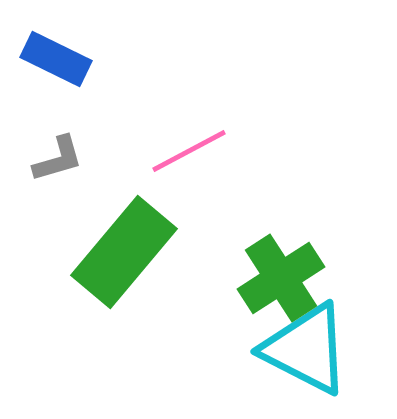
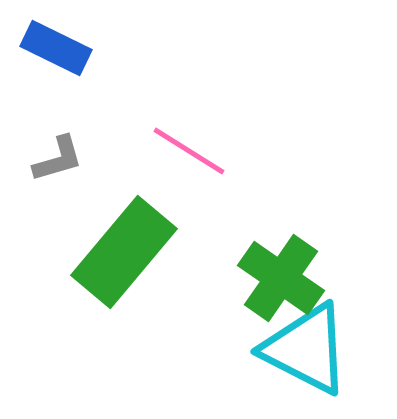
blue rectangle: moved 11 px up
pink line: rotated 60 degrees clockwise
green cross: rotated 22 degrees counterclockwise
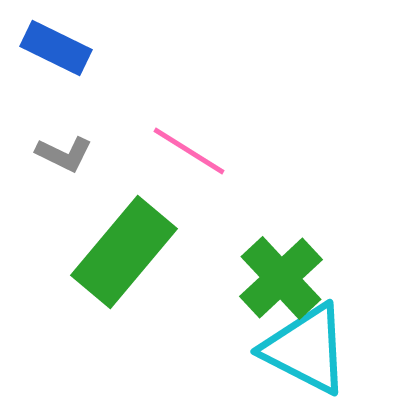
gray L-shape: moved 6 px right, 5 px up; rotated 42 degrees clockwise
green cross: rotated 12 degrees clockwise
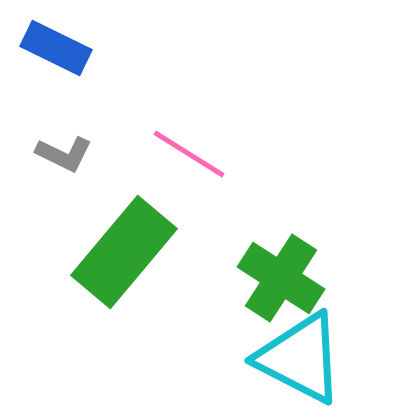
pink line: moved 3 px down
green cross: rotated 14 degrees counterclockwise
cyan triangle: moved 6 px left, 9 px down
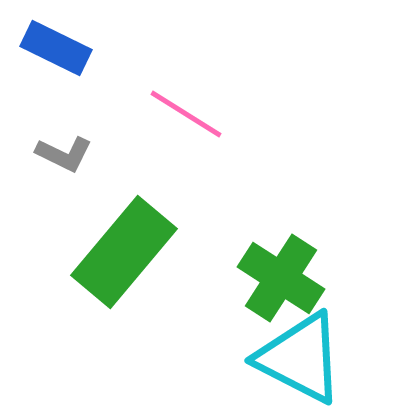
pink line: moved 3 px left, 40 px up
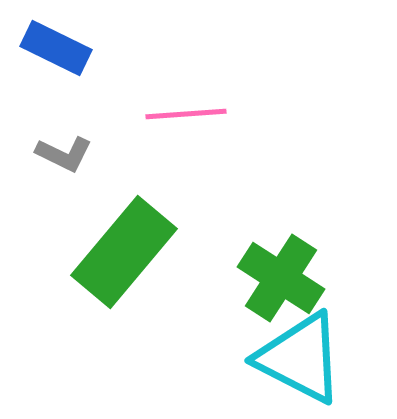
pink line: rotated 36 degrees counterclockwise
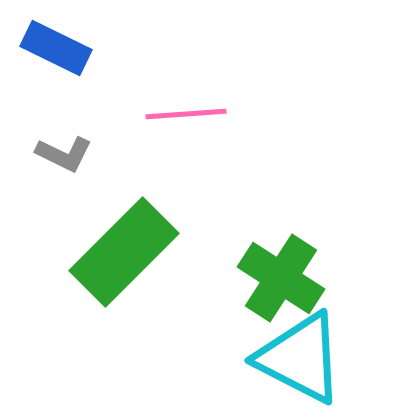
green rectangle: rotated 5 degrees clockwise
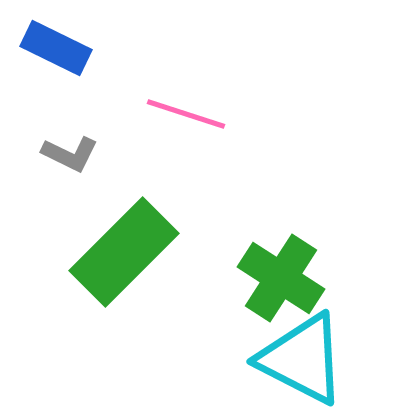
pink line: rotated 22 degrees clockwise
gray L-shape: moved 6 px right
cyan triangle: moved 2 px right, 1 px down
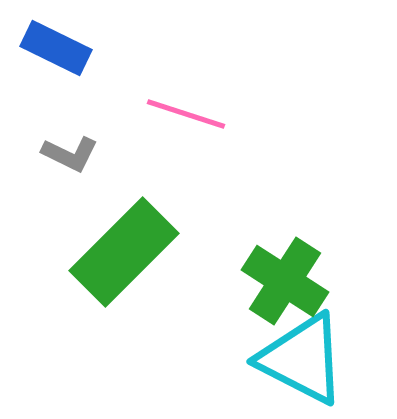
green cross: moved 4 px right, 3 px down
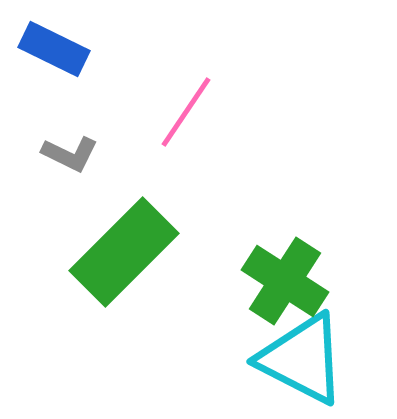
blue rectangle: moved 2 px left, 1 px down
pink line: moved 2 px up; rotated 74 degrees counterclockwise
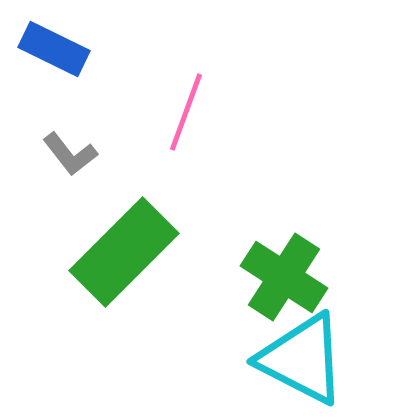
pink line: rotated 14 degrees counterclockwise
gray L-shape: rotated 26 degrees clockwise
green cross: moved 1 px left, 4 px up
